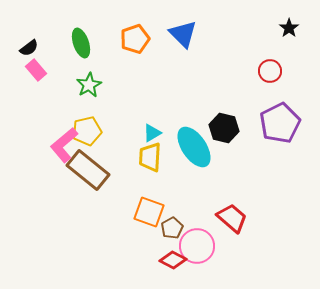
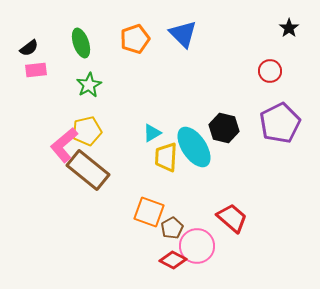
pink rectangle: rotated 55 degrees counterclockwise
yellow trapezoid: moved 16 px right
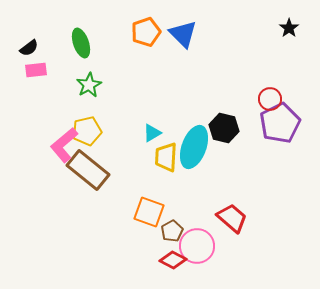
orange pentagon: moved 11 px right, 7 px up
red circle: moved 28 px down
cyan ellipse: rotated 54 degrees clockwise
brown pentagon: moved 3 px down
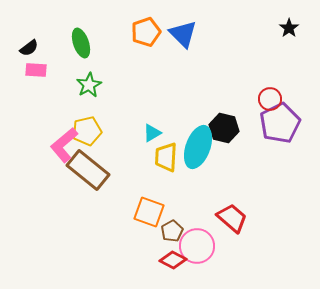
pink rectangle: rotated 10 degrees clockwise
cyan ellipse: moved 4 px right
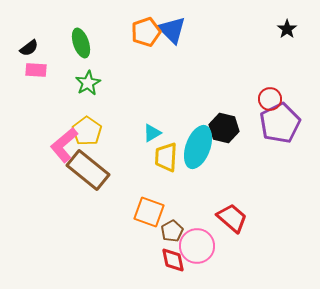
black star: moved 2 px left, 1 px down
blue triangle: moved 11 px left, 4 px up
green star: moved 1 px left, 2 px up
yellow pentagon: rotated 24 degrees counterclockwise
red diamond: rotated 52 degrees clockwise
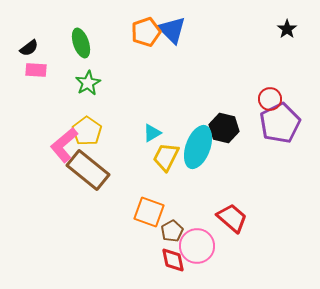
yellow trapezoid: rotated 24 degrees clockwise
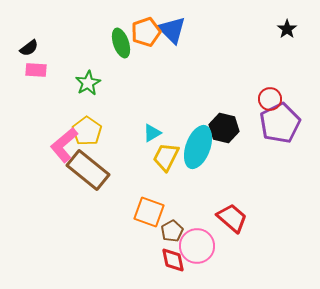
green ellipse: moved 40 px right
